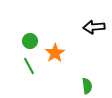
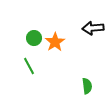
black arrow: moved 1 px left, 1 px down
green circle: moved 4 px right, 3 px up
orange star: moved 11 px up
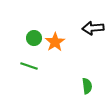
green line: rotated 42 degrees counterclockwise
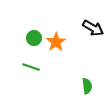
black arrow: rotated 145 degrees counterclockwise
orange star: moved 1 px right
green line: moved 2 px right, 1 px down
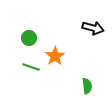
black arrow: rotated 15 degrees counterclockwise
green circle: moved 5 px left
orange star: moved 1 px left, 14 px down
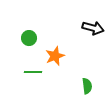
orange star: rotated 12 degrees clockwise
green line: moved 2 px right, 5 px down; rotated 18 degrees counterclockwise
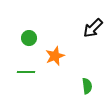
black arrow: rotated 120 degrees clockwise
green line: moved 7 px left
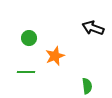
black arrow: rotated 65 degrees clockwise
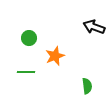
black arrow: moved 1 px right, 1 px up
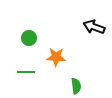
orange star: moved 1 px right, 1 px down; rotated 24 degrees clockwise
green semicircle: moved 11 px left
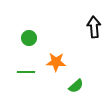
black arrow: rotated 65 degrees clockwise
orange star: moved 5 px down
green semicircle: rotated 56 degrees clockwise
